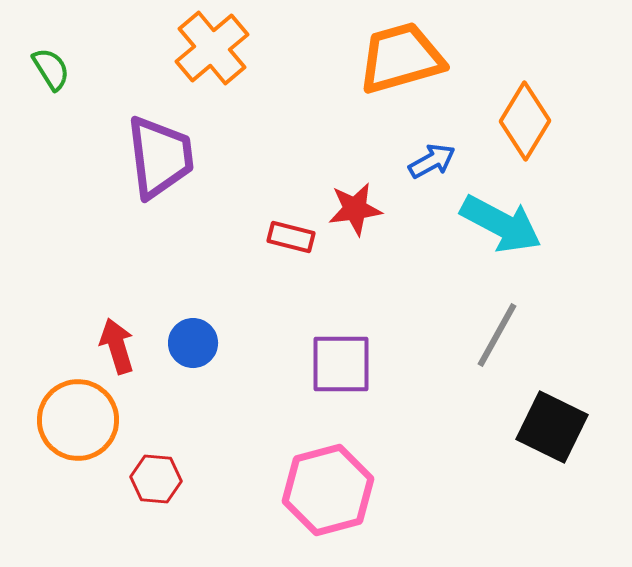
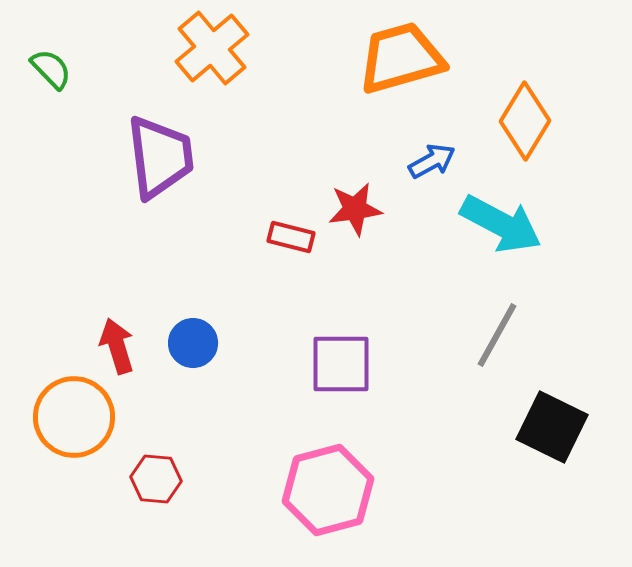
green semicircle: rotated 12 degrees counterclockwise
orange circle: moved 4 px left, 3 px up
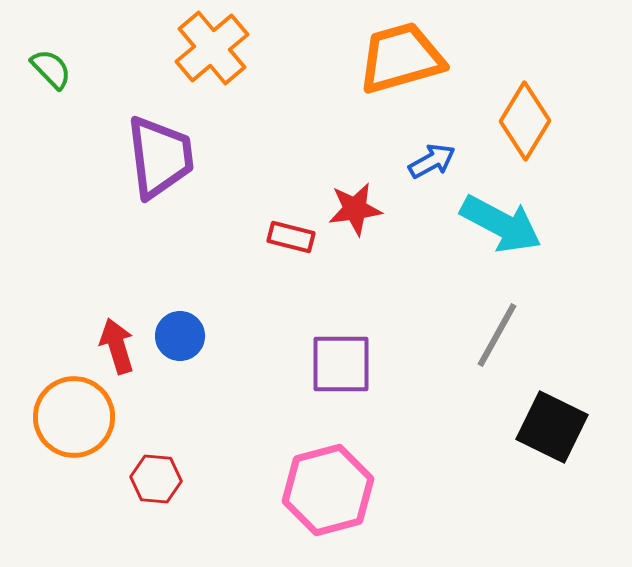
blue circle: moved 13 px left, 7 px up
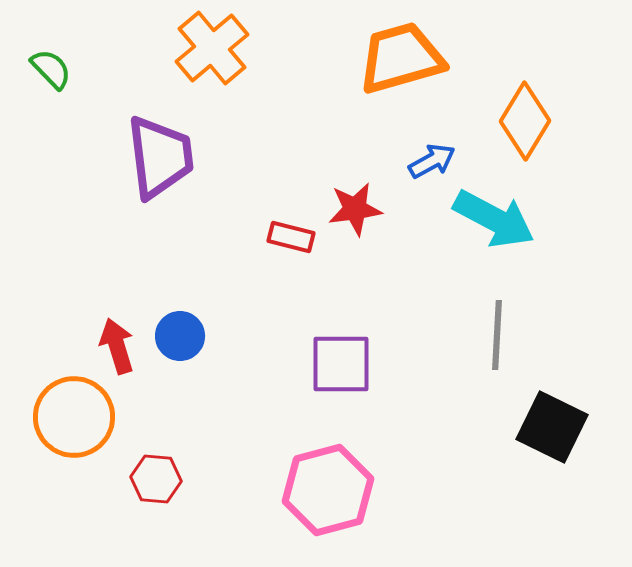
cyan arrow: moved 7 px left, 5 px up
gray line: rotated 26 degrees counterclockwise
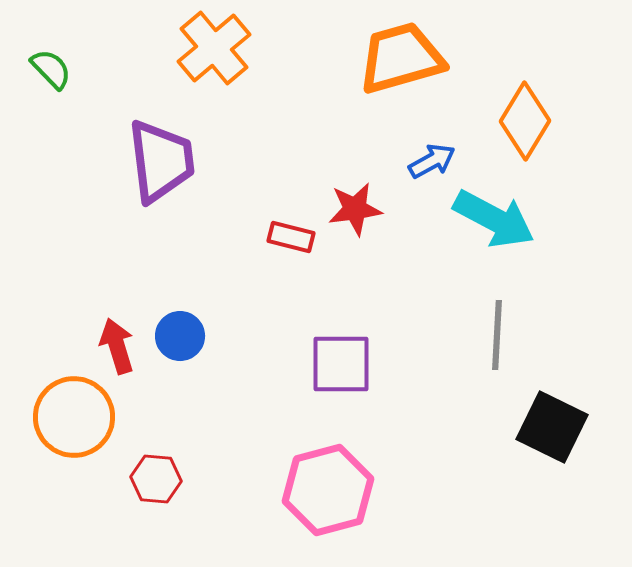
orange cross: moved 2 px right
purple trapezoid: moved 1 px right, 4 px down
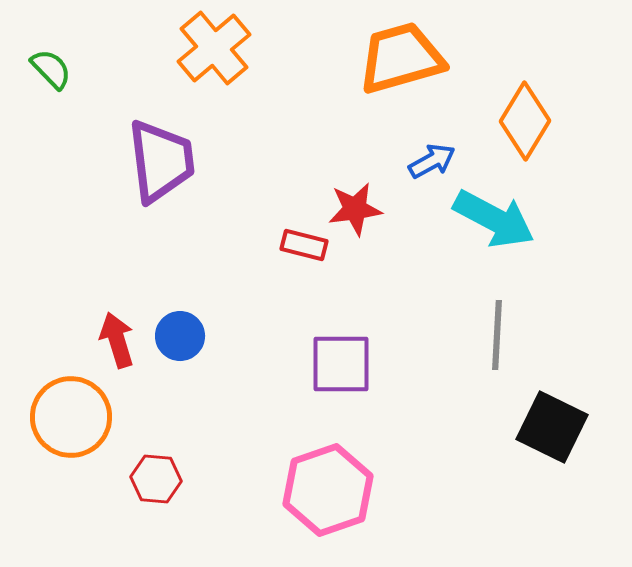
red rectangle: moved 13 px right, 8 px down
red arrow: moved 6 px up
orange circle: moved 3 px left
pink hexagon: rotated 4 degrees counterclockwise
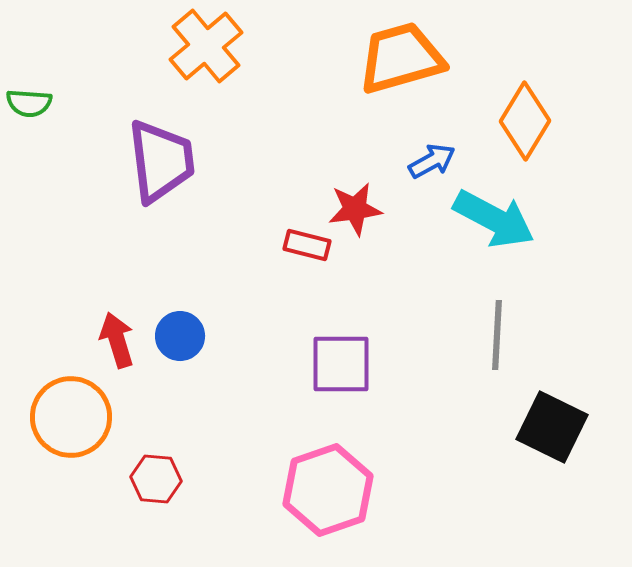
orange cross: moved 8 px left, 2 px up
green semicircle: moved 22 px left, 34 px down; rotated 138 degrees clockwise
red rectangle: moved 3 px right
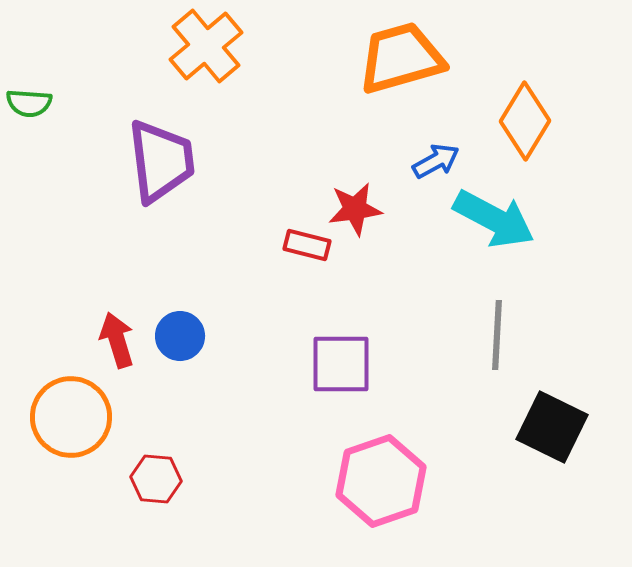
blue arrow: moved 4 px right
pink hexagon: moved 53 px right, 9 px up
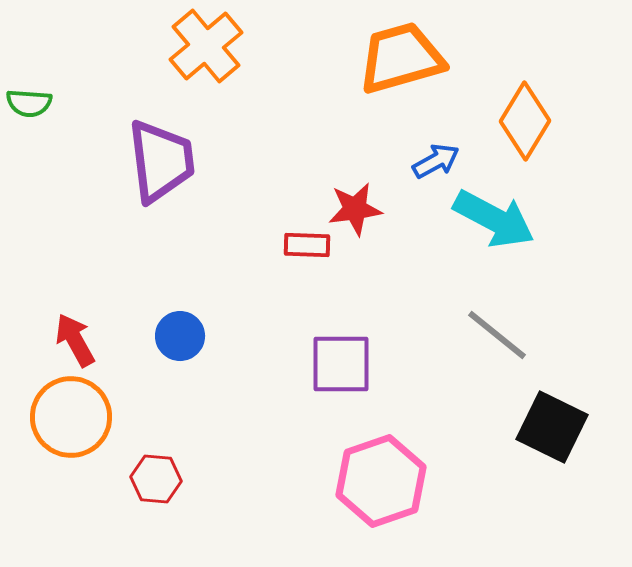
red rectangle: rotated 12 degrees counterclockwise
gray line: rotated 54 degrees counterclockwise
red arrow: moved 42 px left; rotated 12 degrees counterclockwise
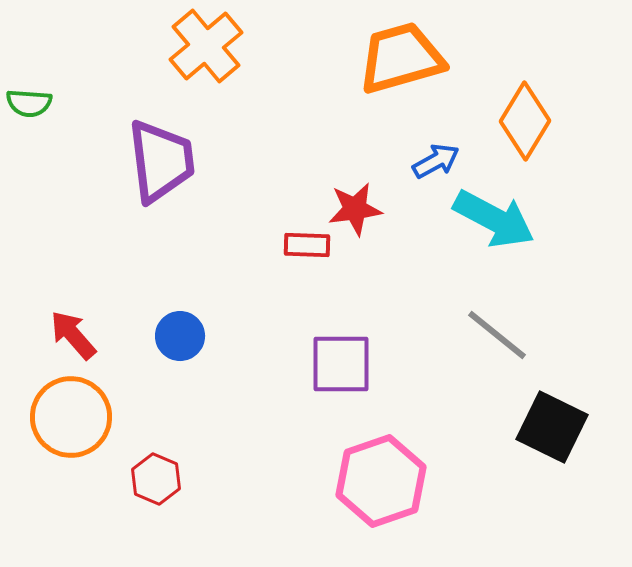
red arrow: moved 2 px left, 5 px up; rotated 12 degrees counterclockwise
red hexagon: rotated 18 degrees clockwise
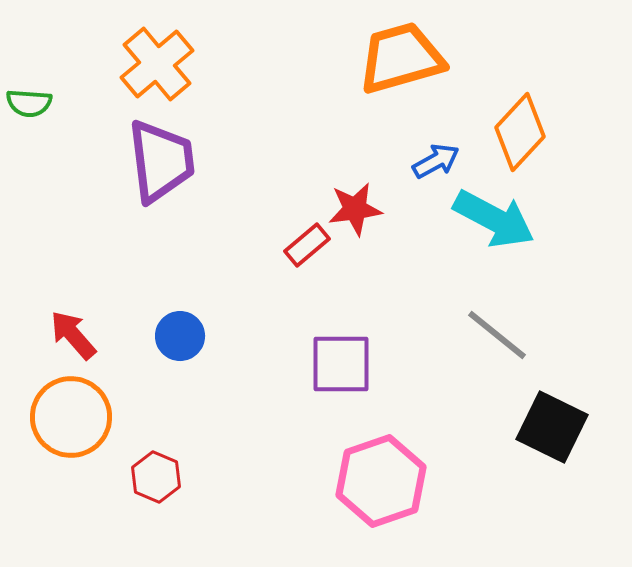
orange cross: moved 49 px left, 18 px down
orange diamond: moved 5 px left, 11 px down; rotated 12 degrees clockwise
red rectangle: rotated 42 degrees counterclockwise
red hexagon: moved 2 px up
